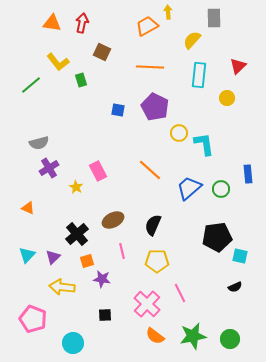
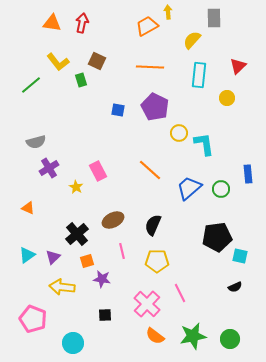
brown square at (102, 52): moved 5 px left, 9 px down
gray semicircle at (39, 143): moved 3 px left, 1 px up
cyan triangle at (27, 255): rotated 12 degrees clockwise
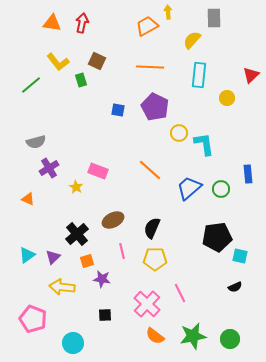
red triangle at (238, 66): moved 13 px right, 9 px down
pink rectangle at (98, 171): rotated 42 degrees counterclockwise
orange triangle at (28, 208): moved 9 px up
black semicircle at (153, 225): moved 1 px left, 3 px down
yellow pentagon at (157, 261): moved 2 px left, 2 px up
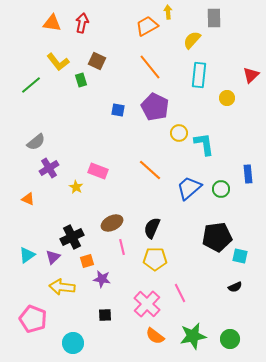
orange line at (150, 67): rotated 48 degrees clockwise
gray semicircle at (36, 142): rotated 24 degrees counterclockwise
brown ellipse at (113, 220): moved 1 px left, 3 px down
black cross at (77, 234): moved 5 px left, 3 px down; rotated 15 degrees clockwise
pink line at (122, 251): moved 4 px up
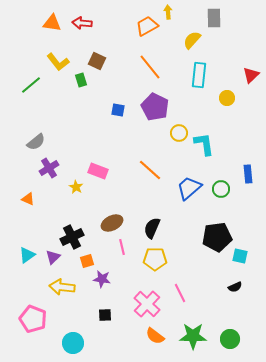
red arrow at (82, 23): rotated 96 degrees counterclockwise
green star at (193, 336): rotated 12 degrees clockwise
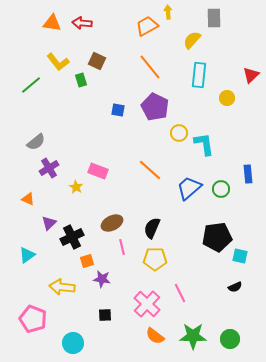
purple triangle at (53, 257): moved 4 px left, 34 px up
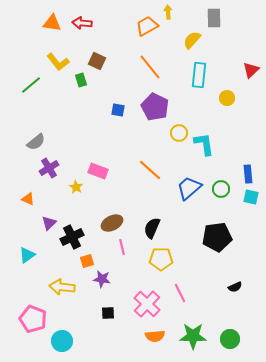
red triangle at (251, 75): moved 5 px up
cyan square at (240, 256): moved 11 px right, 59 px up
yellow pentagon at (155, 259): moved 6 px right
black square at (105, 315): moved 3 px right, 2 px up
orange semicircle at (155, 336): rotated 42 degrees counterclockwise
cyan circle at (73, 343): moved 11 px left, 2 px up
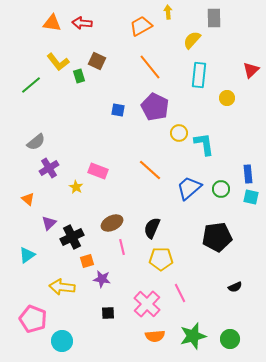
orange trapezoid at (147, 26): moved 6 px left
green rectangle at (81, 80): moved 2 px left, 4 px up
orange triangle at (28, 199): rotated 16 degrees clockwise
green star at (193, 336): rotated 16 degrees counterclockwise
